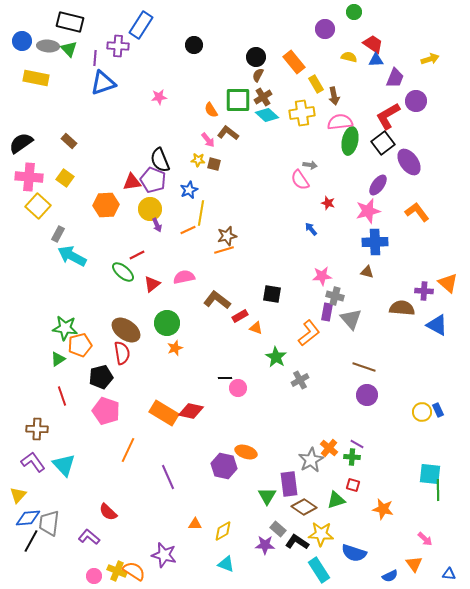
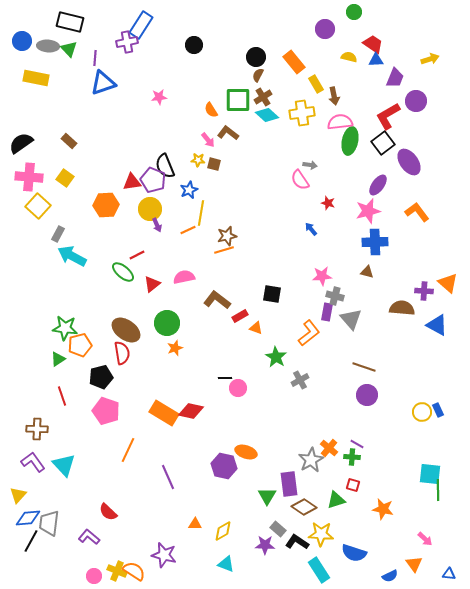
purple cross at (118, 46): moved 9 px right, 4 px up; rotated 15 degrees counterclockwise
black semicircle at (160, 160): moved 5 px right, 6 px down
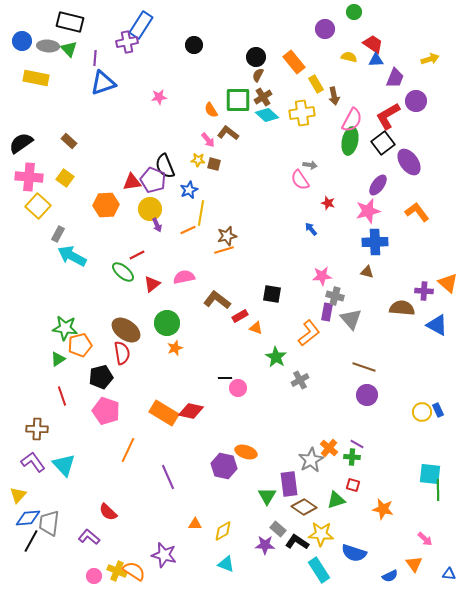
pink semicircle at (340, 122): moved 12 px right, 2 px up; rotated 125 degrees clockwise
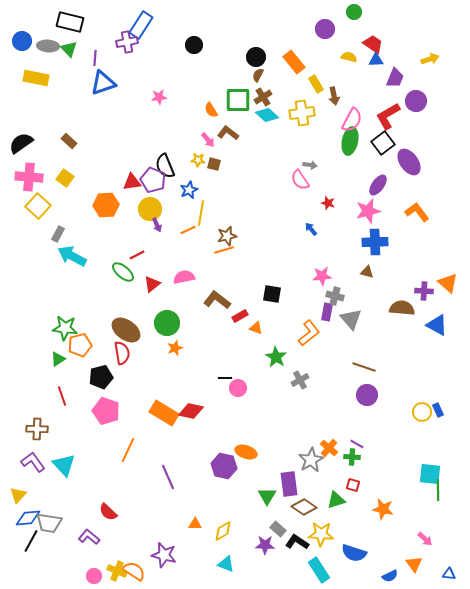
gray trapezoid at (49, 523): rotated 88 degrees counterclockwise
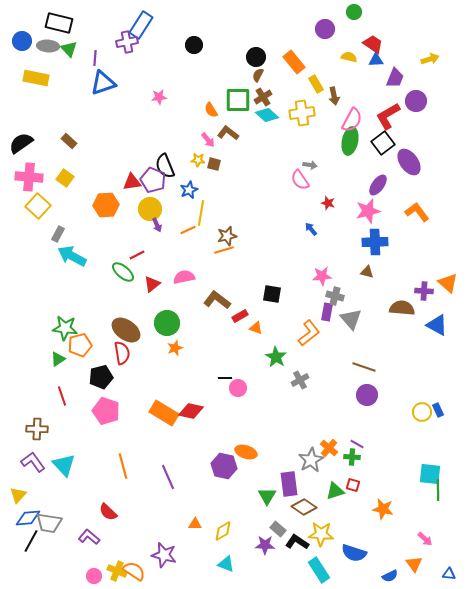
black rectangle at (70, 22): moved 11 px left, 1 px down
orange line at (128, 450): moved 5 px left, 16 px down; rotated 40 degrees counterclockwise
green triangle at (336, 500): moved 1 px left, 9 px up
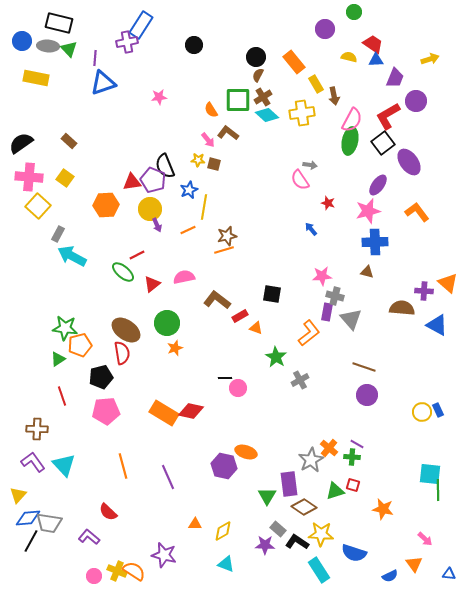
yellow line at (201, 213): moved 3 px right, 6 px up
pink pentagon at (106, 411): rotated 24 degrees counterclockwise
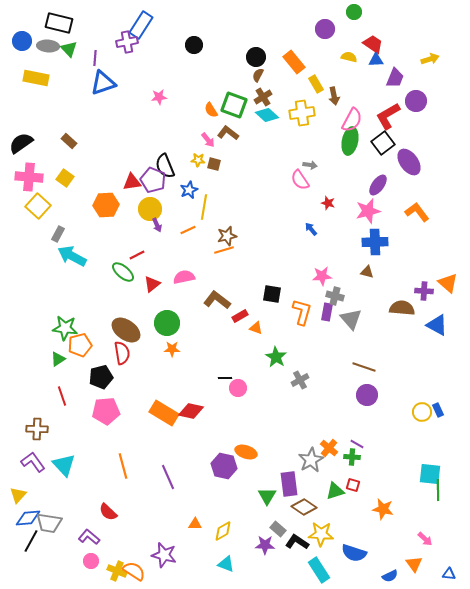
green square at (238, 100): moved 4 px left, 5 px down; rotated 20 degrees clockwise
orange L-shape at (309, 333): moved 7 px left, 21 px up; rotated 36 degrees counterclockwise
orange star at (175, 348): moved 3 px left, 1 px down; rotated 21 degrees clockwise
pink circle at (94, 576): moved 3 px left, 15 px up
